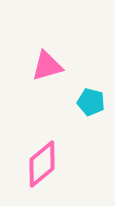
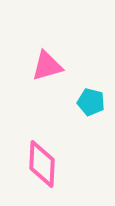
pink diamond: rotated 48 degrees counterclockwise
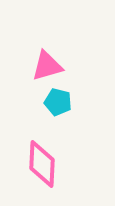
cyan pentagon: moved 33 px left
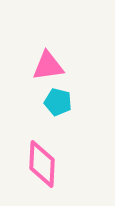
pink triangle: moved 1 px right; rotated 8 degrees clockwise
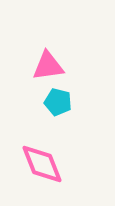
pink diamond: rotated 24 degrees counterclockwise
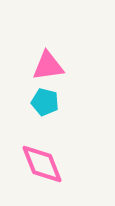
cyan pentagon: moved 13 px left
